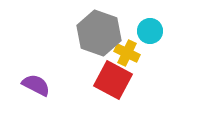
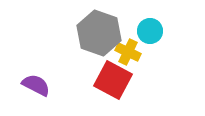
yellow cross: moved 1 px right, 1 px up
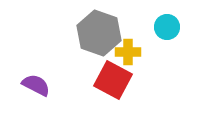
cyan circle: moved 17 px right, 4 px up
yellow cross: rotated 25 degrees counterclockwise
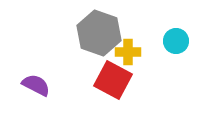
cyan circle: moved 9 px right, 14 px down
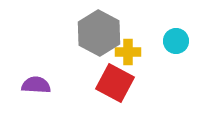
gray hexagon: rotated 9 degrees clockwise
red square: moved 2 px right, 3 px down
purple semicircle: rotated 24 degrees counterclockwise
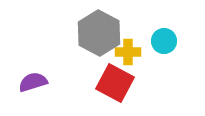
cyan circle: moved 12 px left
purple semicircle: moved 3 px left, 3 px up; rotated 20 degrees counterclockwise
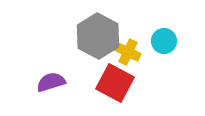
gray hexagon: moved 1 px left, 3 px down
yellow cross: rotated 25 degrees clockwise
purple semicircle: moved 18 px right
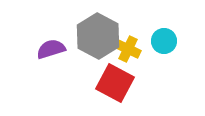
yellow cross: moved 3 px up
purple semicircle: moved 33 px up
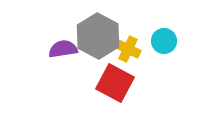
purple semicircle: moved 12 px right; rotated 8 degrees clockwise
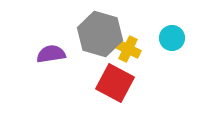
gray hexagon: moved 2 px right, 2 px up; rotated 12 degrees counterclockwise
cyan circle: moved 8 px right, 3 px up
purple semicircle: moved 12 px left, 5 px down
